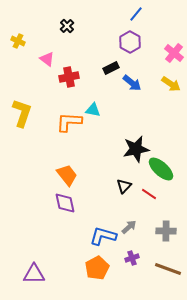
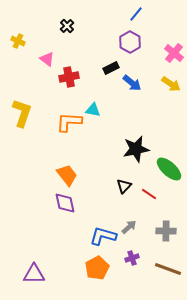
green ellipse: moved 8 px right
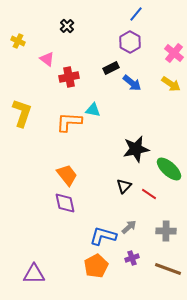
orange pentagon: moved 1 px left, 2 px up
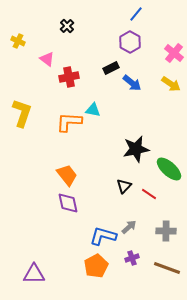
purple diamond: moved 3 px right
brown line: moved 1 px left, 1 px up
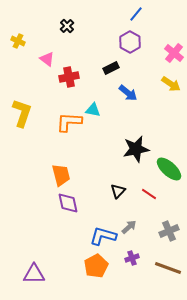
blue arrow: moved 4 px left, 10 px down
orange trapezoid: moved 6 px left; rotated 25 degrees clockwise
black triangle: moved 6 px left, 5 px down
gray cross: moved 3 px right; rotated 24 degrees counterclockwise
brown line: moved 1 px right
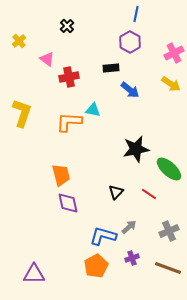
blue line: rotated 28 degrees counterclockwise
yellow cross: moved 1 px right; rotated 24 degrees clockwise
pink cross: rotated 24 degrees clockwise
black rectangle: rotated 21 degrees clockwise
blue arrow: moved 2 px right, 3 px up
black triangle: moved 2 px left, 1 px down
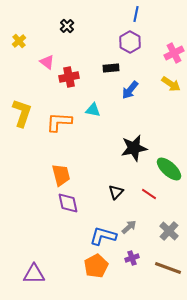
pink triangle: moved 3 px down
blue arrow: rotated 90 degrees clockwise
orange L-shape: moved 10 px left
black star: moved 2 px left, 1 px up
gray cross: rotated 24 degrees counterclockwise
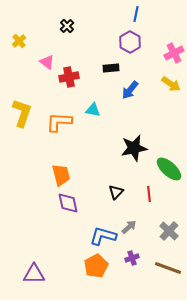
red line: rotated 49 degrees clockwise
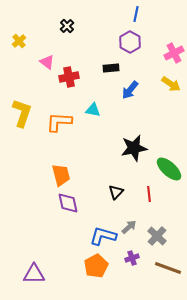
gray cross: moved 12 px left, 5 px down
